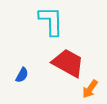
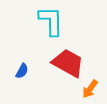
blue semicircle: moved 4 px up
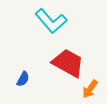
cyan L-shape: rotated 140 degrees clockwise
blue semicircle: moved 1 px right, 8 px down
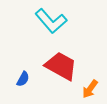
red trapezoid: moved 7 px left, 3 px down
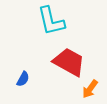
cyan L-shape: rotated 28 degrees clockwise
red trapezoid: moved 8 px right, 4 px up
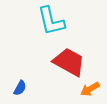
blue semicircle: moved 3 px left, 9 px down
orange arrow: rotated 24 degrees clockwise
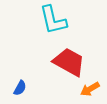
cyan L-shape: moved 2 px right, 1 px up
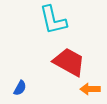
orange arrow: rotated 30 degrees clockwise
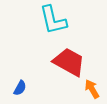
orange arrow: moved 2 px right; rotated 60 degrees clockwise
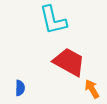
blue semicircle: rotated 28 degrees counterclockwise
